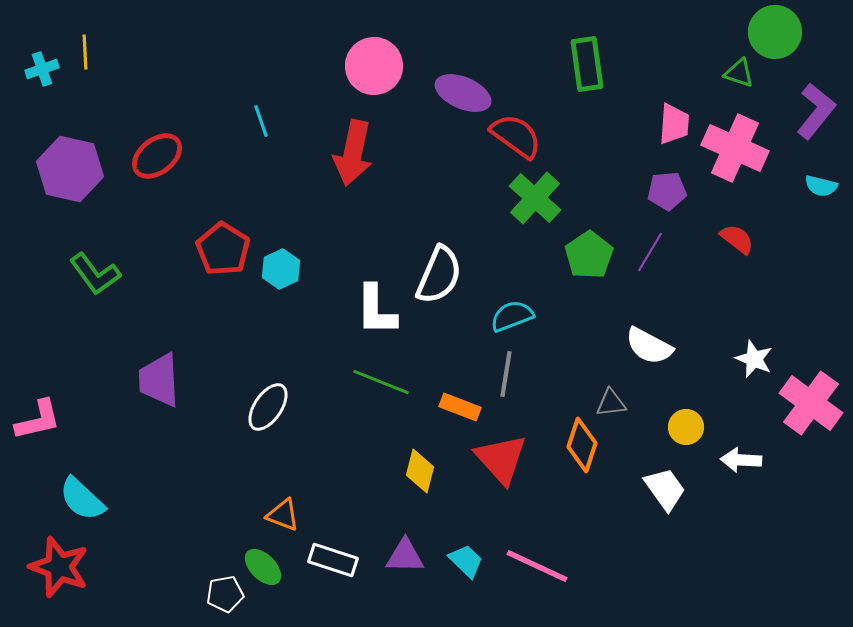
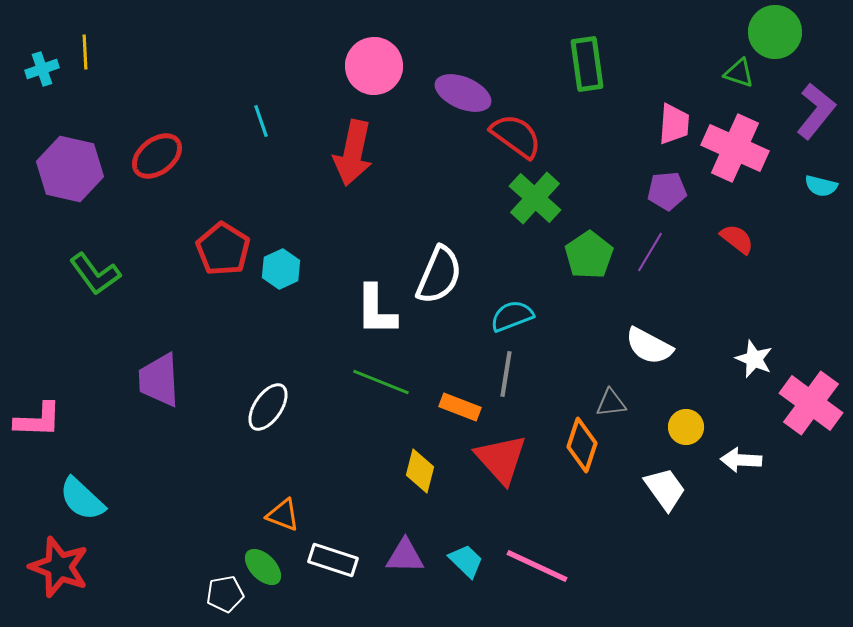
pink L-shape at (38, 420): rotated 15 degrees clockwise
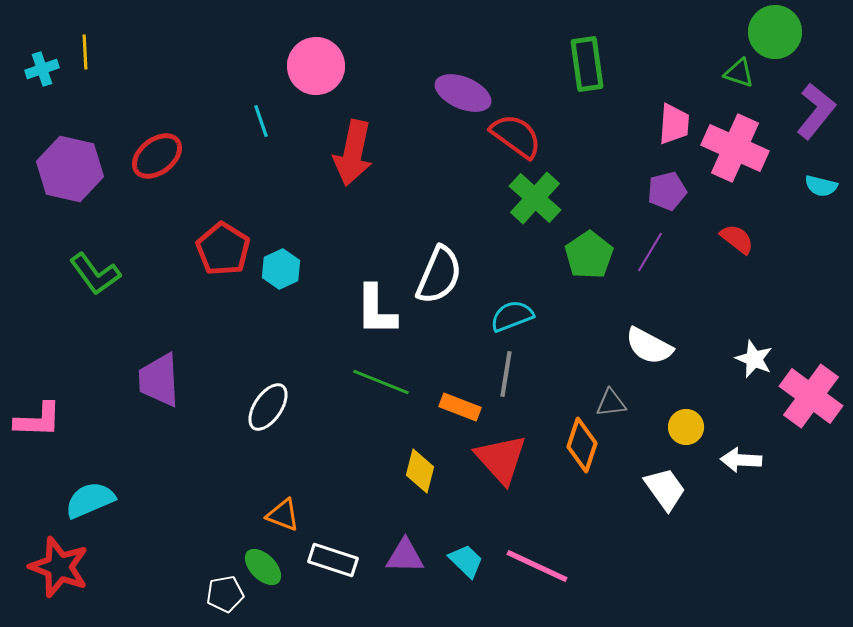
pink circle at (374, 66): moved 58 px left
purple pentagon at (667, 191): rotated 9 degrees counterclockwise
pink cross at (811, 403): moved 7 px up
cyan semicircle at (82, 499): moved 8 px right, 1 px down; rotated 114 degrees clockwise
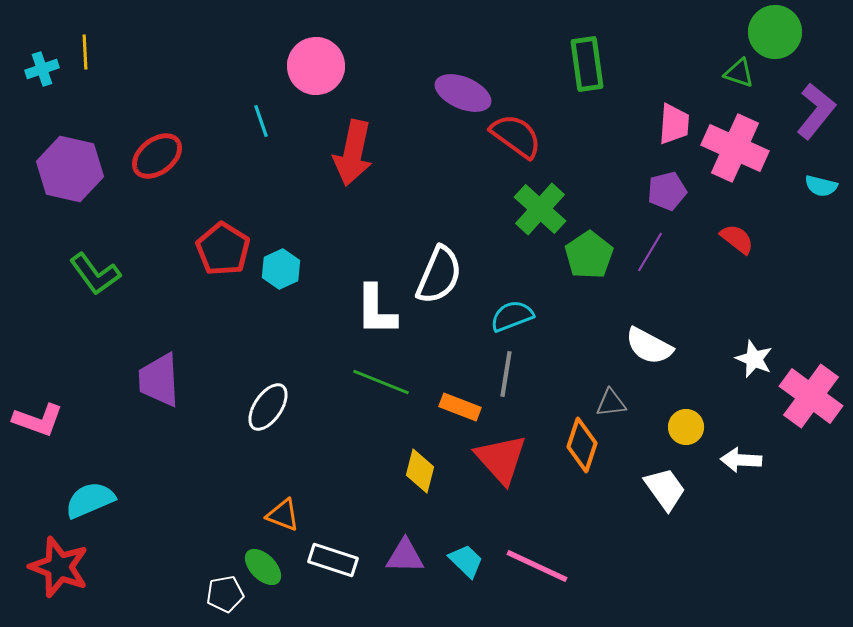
green cross at (535, 198): moved 5 px right, 11 px down
pink L-shape at (38, 420): rotated 18 degrees clockwise
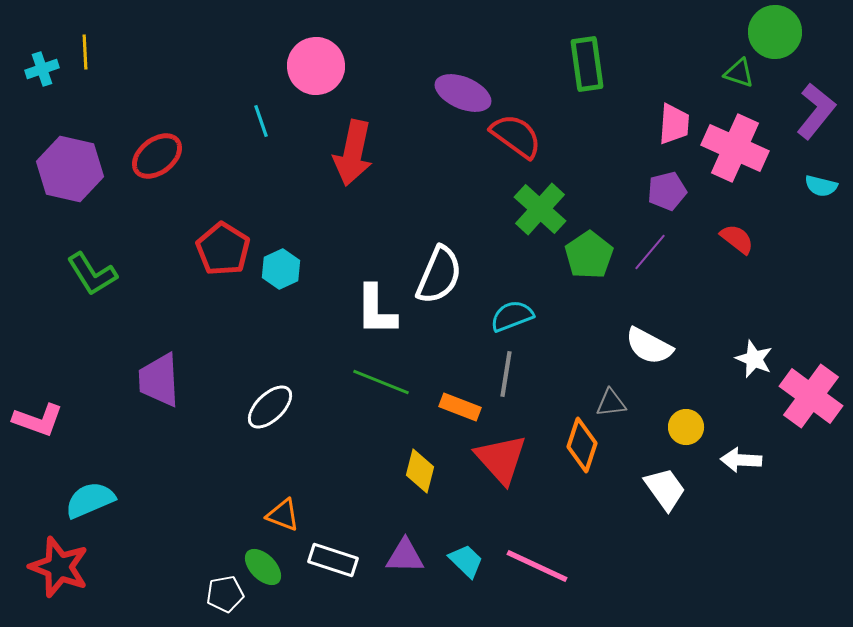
purple line at (650, 252): rotated 9 degrees clockwise
green L-shape at (95, 274): moved 3 px left; rotated 4 degrees clockwise
white ellipse at (268, 407): moved 2 px right; rotated 12 degrees clockwise
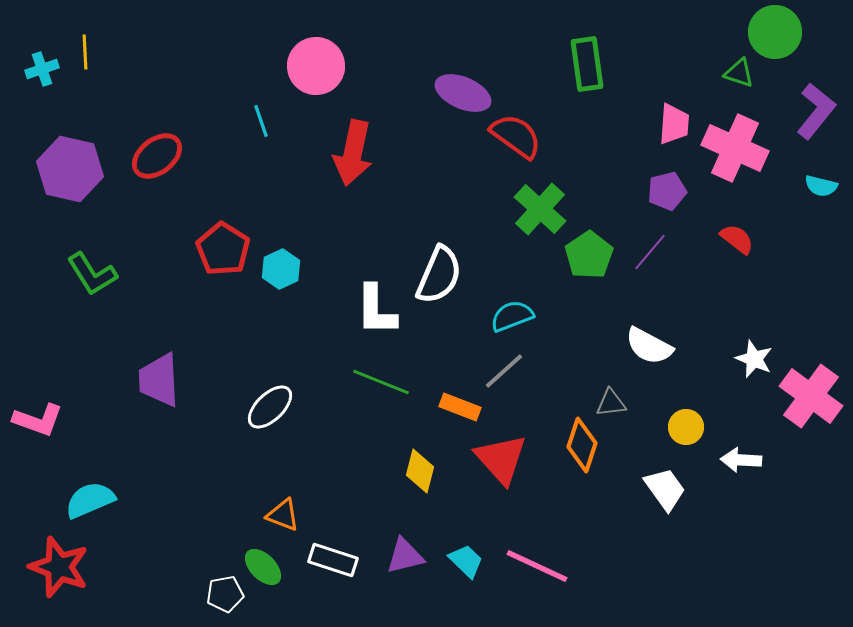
gray line at (506, 374): moved 2 px left, 3 px up; rotated 39 degrees clockwise
purple triangle at (405, 556): rotated 15 degrees counterclockwise
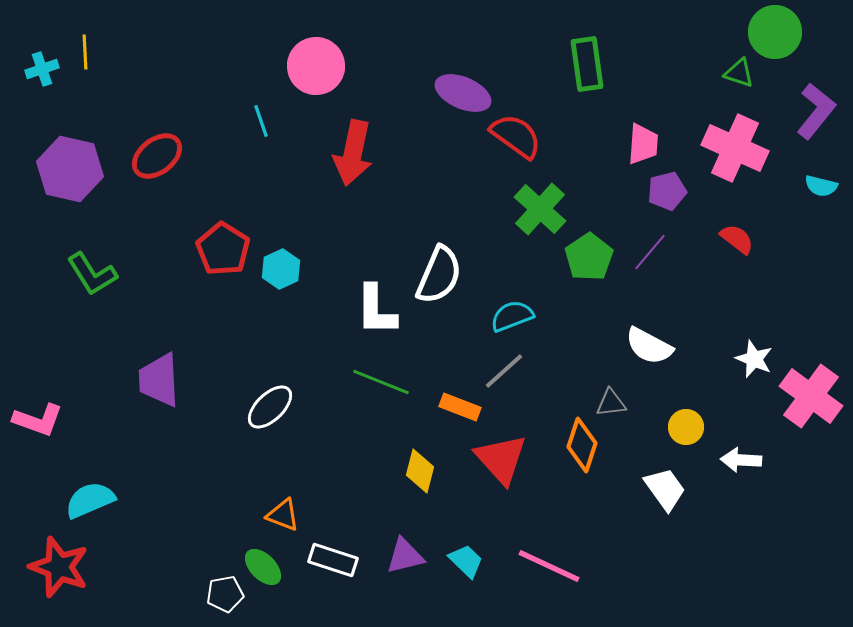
pink trapezoid at (674, 124): moved 31 px left, 20 px down
green pentagon at (589, 255): moved 2 px down
pink line at (537, 566): moved 12 px right
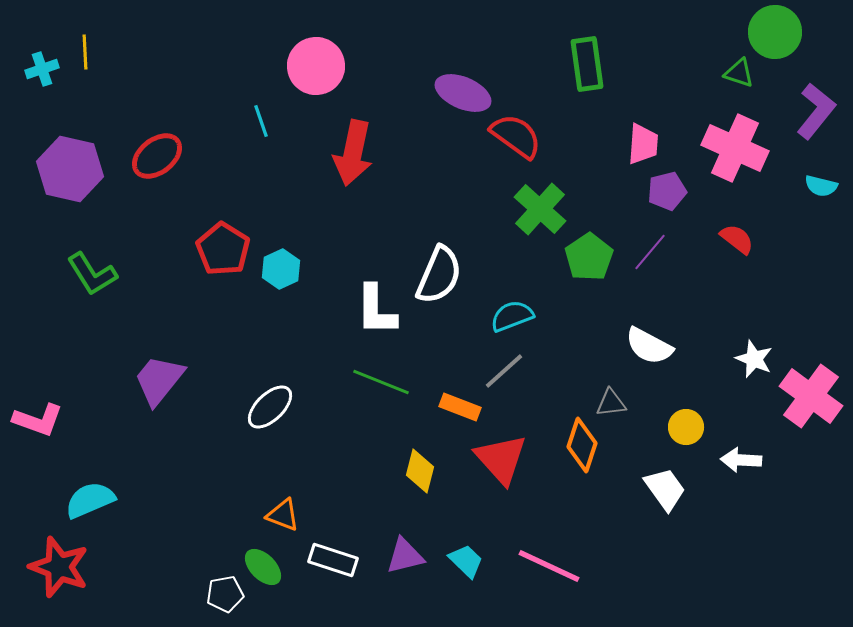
purple trapezoid at (159, 380): rotated 42 degrees clockwise
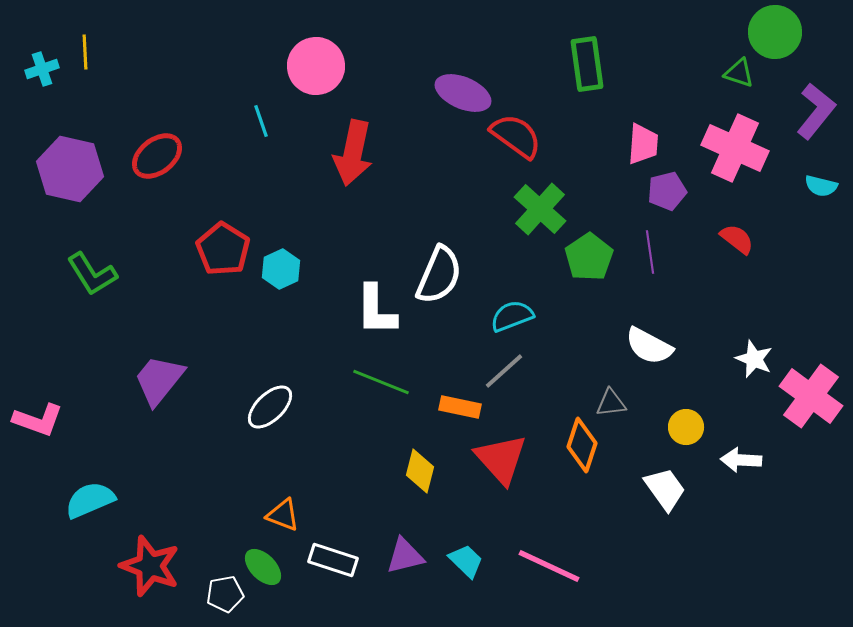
purple line at (650, 252): rotated 48 degrees counterclockwise
orange rectangle at (460, 407): rotated 9 degrees counterclockwise
red star at (59, 567): moved 91 px right, 1 px up
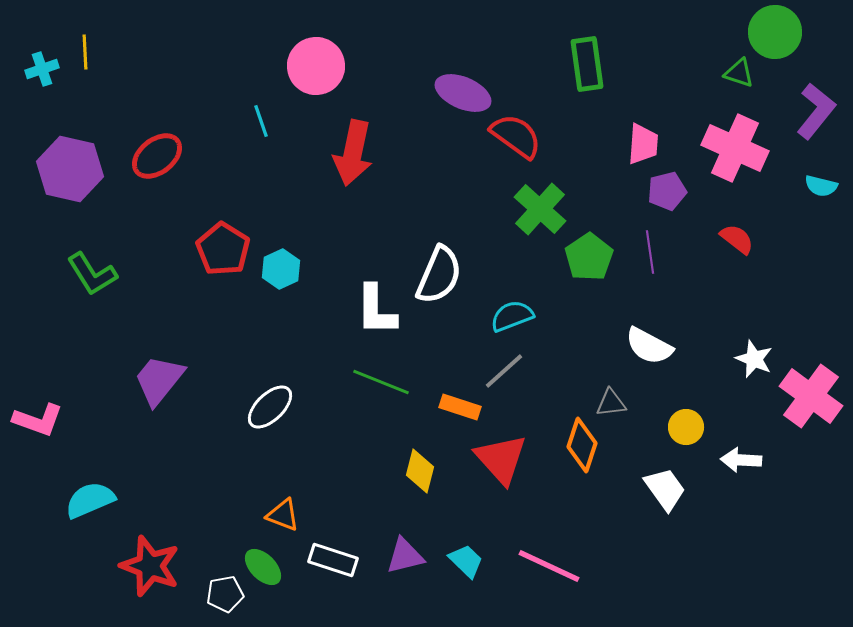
orange rectangle at (460, 407): rotated 6 degrees clockwise
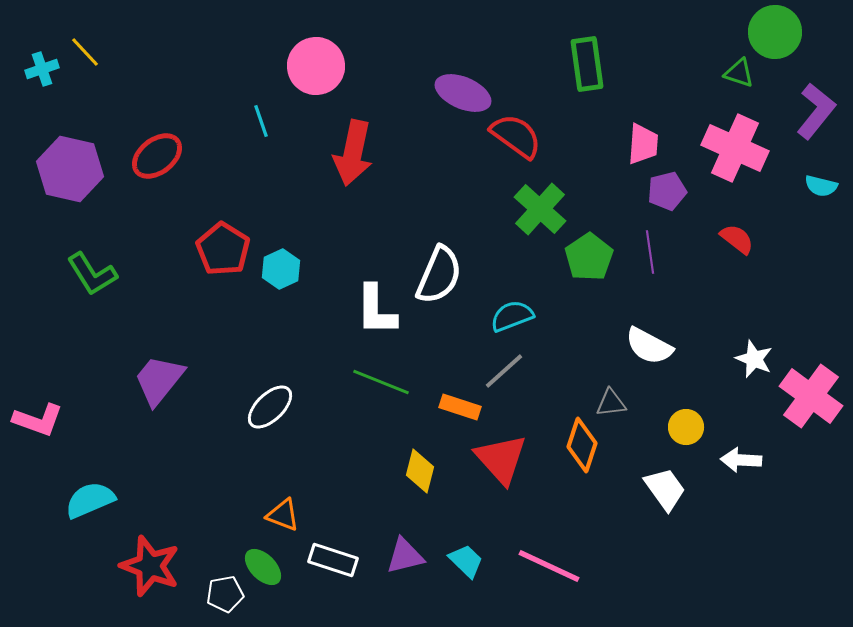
yellow line at (85, 52): rotated 40 degrees counterclockwise
